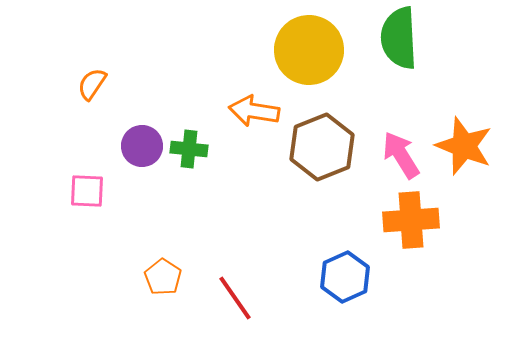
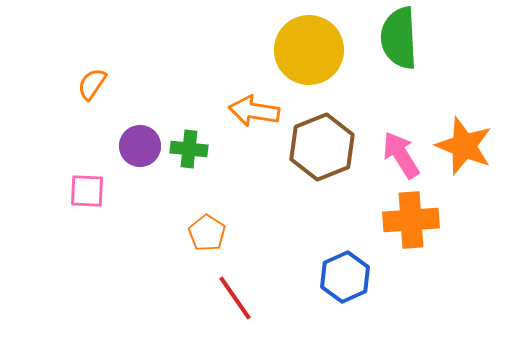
purple circle: moved 2 px left
orange pentagon: moved 44 px right, 44 px up
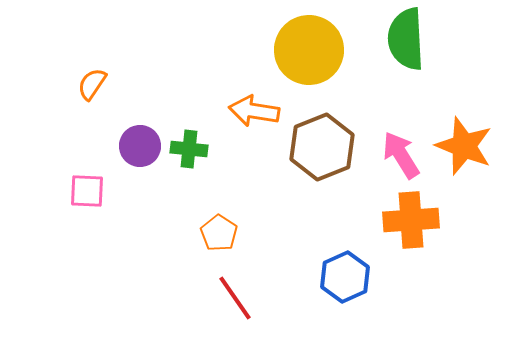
green semicircle: moved 7 px right, 1 px down
orange pentagon: moved 12 px right
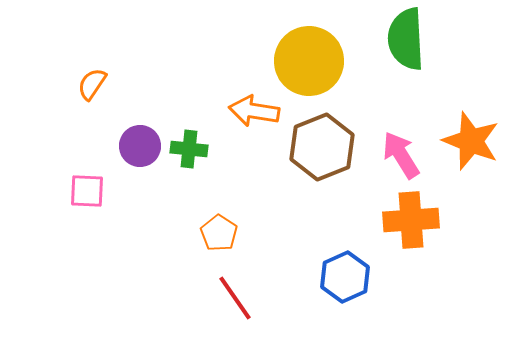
yellow circle: moved 11 px down
orange star: moved 7 px right, 5 px up
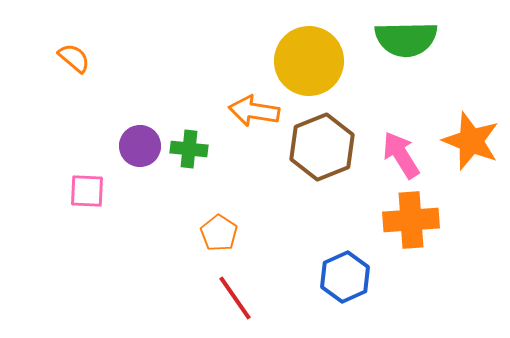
green semicircle: rotated 88 degrees counterclockwise
orange semicircle: moved 18 px left, 26 px up; rotated 96 degrees clockwise
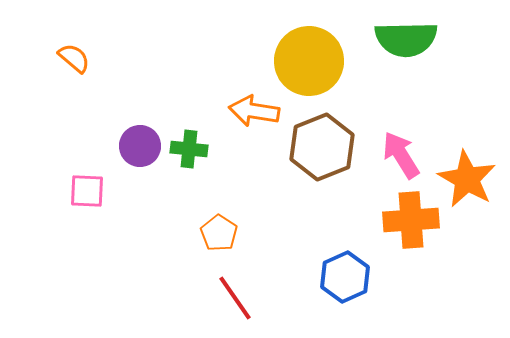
orange star: moved 4 px left, 38 px down; rotated 8 degrees clockwise
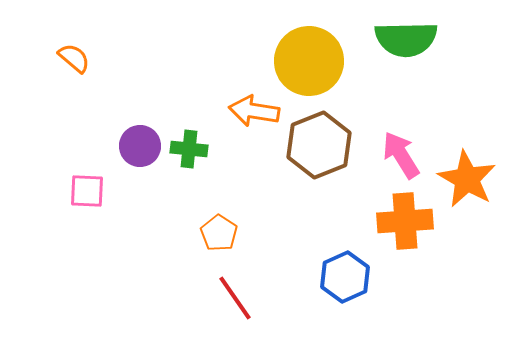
brown hexagon: moved 3 px left, 2 px up
orange cross: moved 6 px left, 1 px down
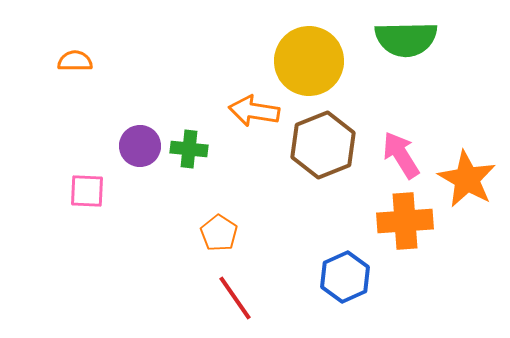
orange semicircle: moved 1 px right, 3 px down; rotated 40 degrees counterclockwise
brown hexagon: moved 4 px right
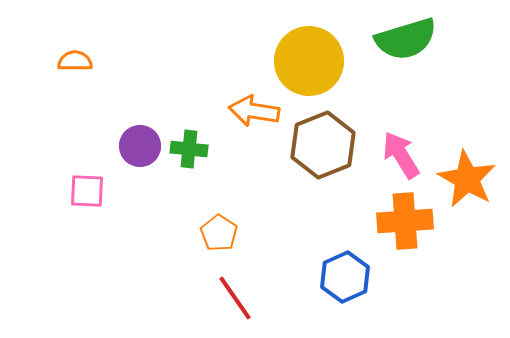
green semicircle: rotated 16 degrees counterclockwise
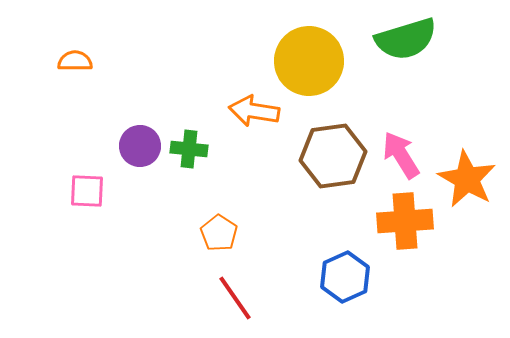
brown hexagon: moved 10 px right, 11 px down; rotated 14 degrees clockwise
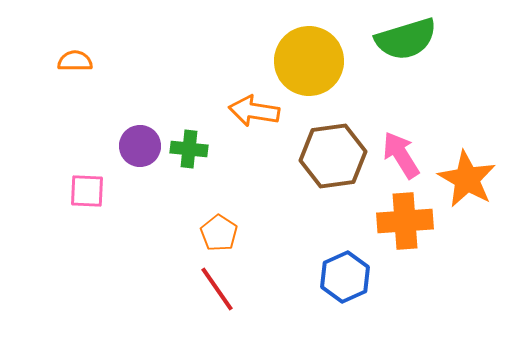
red line: moved 18 px left, 9 px up
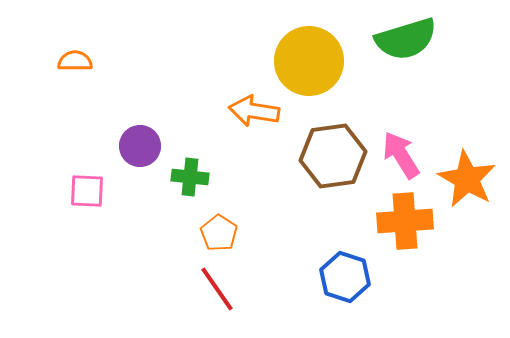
green cross: moved 1 px right, 28 px down
blue hexagon: rotated 18 degrees counterclockwise
